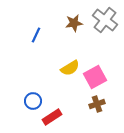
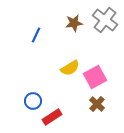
brown cross: rotated 28 degrees counterclockwise
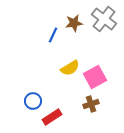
gray cross: moved 1 px left, 1 px up
blue line: moved 17 px right
brown cross: moved 6 px left; rotated 28 degrees clockwise
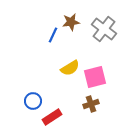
gray cross: moved 10 px down
brown star: moved 3 px left, 1 px up
pink square: rotated 15 degrees clockwise
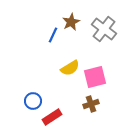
brown star: rotated 18 degrees counterclockwise
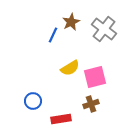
red rectangle: moved 9 px right, 2 px down; rotated 24 degrees clockwise
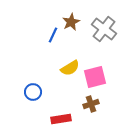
blue circle: moved 9 px up
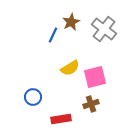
blue circle: moved 5 px down
